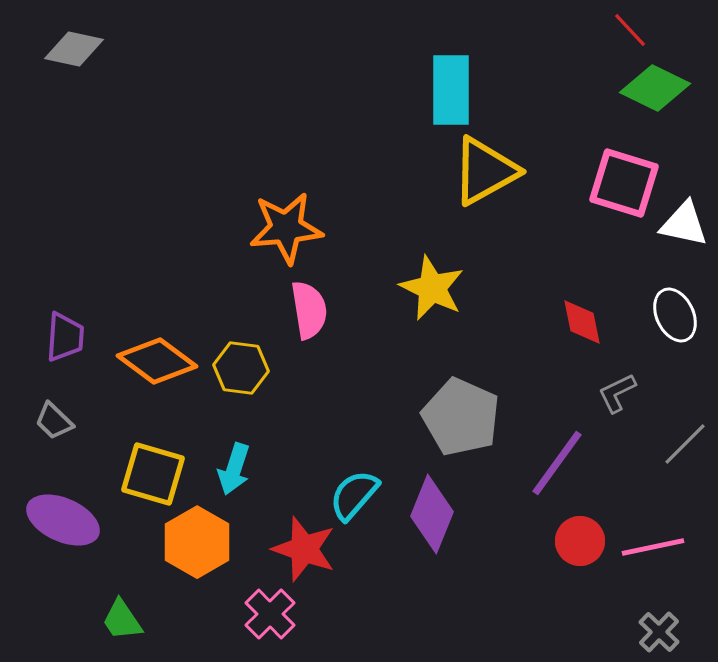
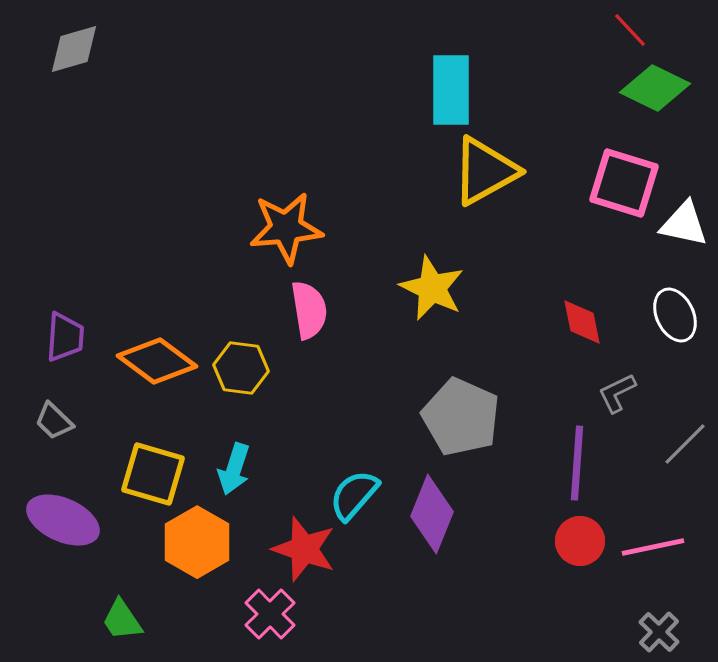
gray diamond: rotated 28 degrees counterclockwise
purple line: moved 20 px right; rotated 32 degrees counterclockwise
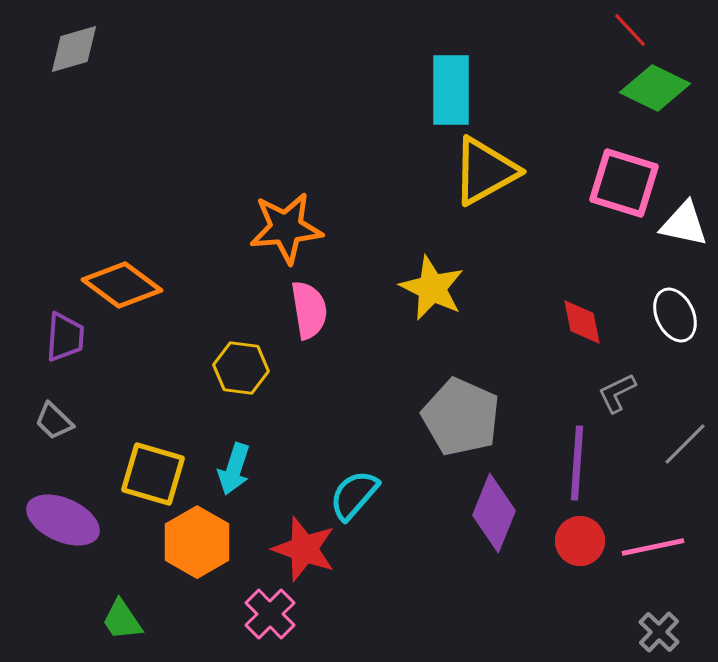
orange diamond: moved 35 px left, 76 px up
purple diamond: moved 62 px right, 1 px up
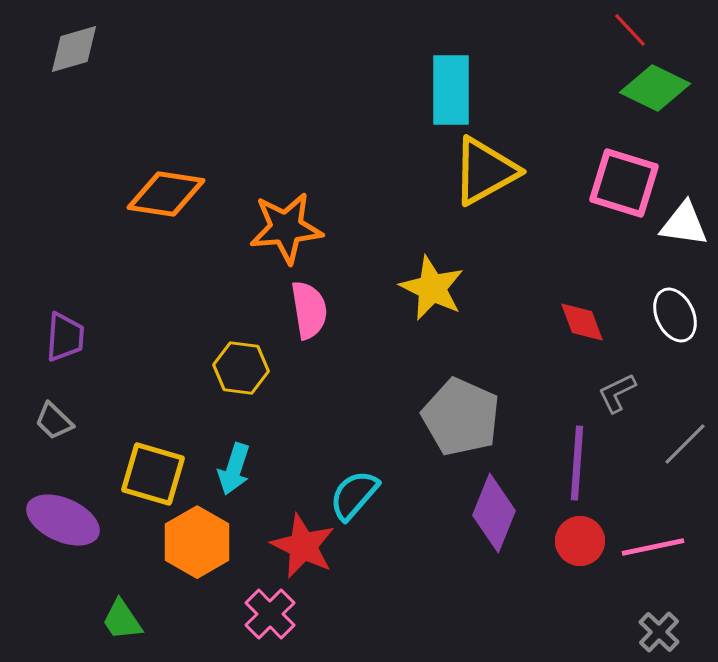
white triangle: rotated 4 degrees counterclockwise
orange diamond: moved 44 px right, 91 px up; rotated 28 degrees counterclockwise
red diamond: rotated 9 degrees counterclockwise
red star: moved 1 px left, 3 px up; rotated 6 degrees clockwise
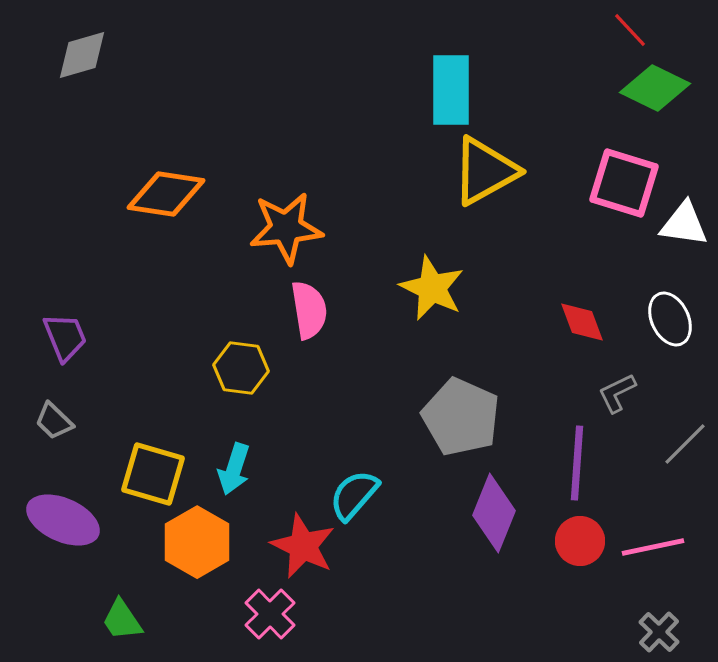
gray diamond: moved 8 px right, 6 px down
white ellipse: moved 5 px left, 4 px down
purple trapezoid: rotated 26 degrees counterclockwise
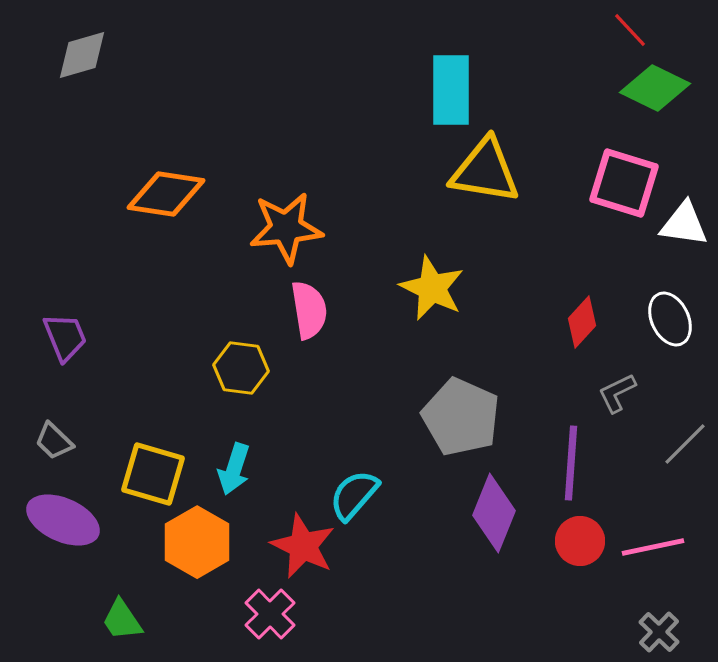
yellow triangle: rotated 38 degrees clockwise
red diamond: rotated 63 degrees clockwise
gray trapezoid: moved 20 px down
purple line: moved 6 px left
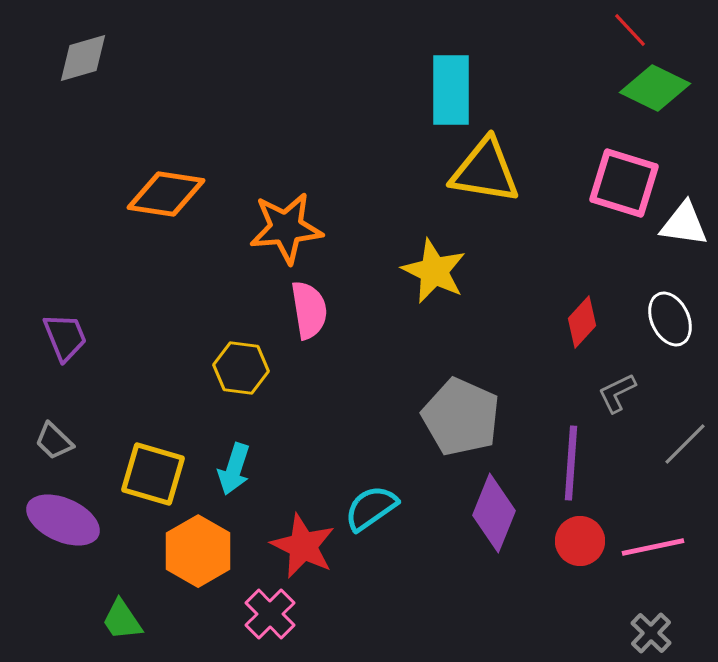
gray diamond: moved 1 px right, 3 px down
yellow star: moved 2 px right, 17 px up
cyan semicircle: moved 17 px right, 13 px down; rotated 14 degrees clockwise
orange hexagon: moved 1 px right, 9 px down
gray cross: moved 8 px left, 1 px down
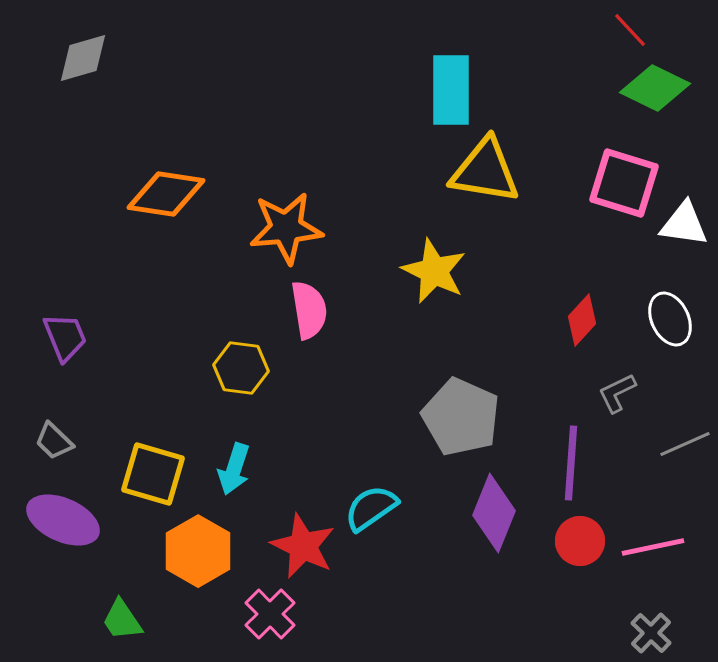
red diamond: moved 2 px up
gray line: rotated 21 degrees clockwise
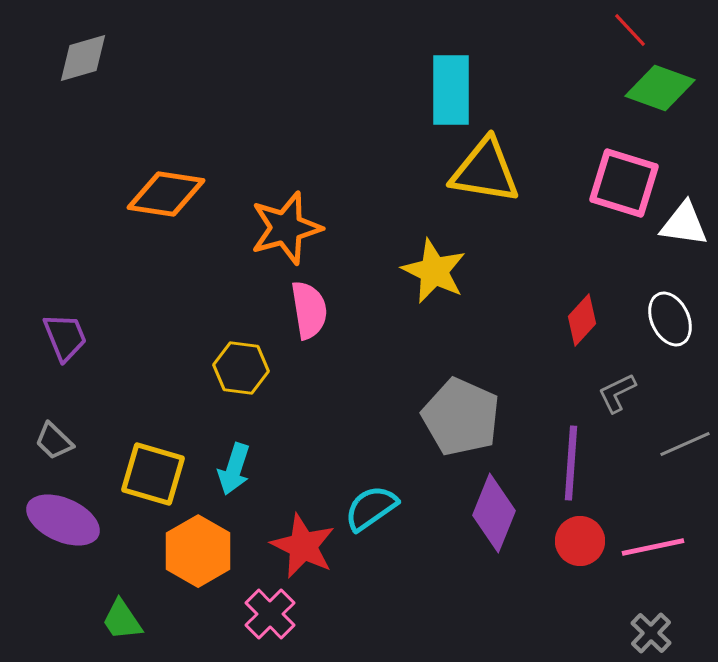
green diamond: moved 5 px right; rotated 6 degrees counterclockwise
orange star: rotated 10 degrees counterclockwise
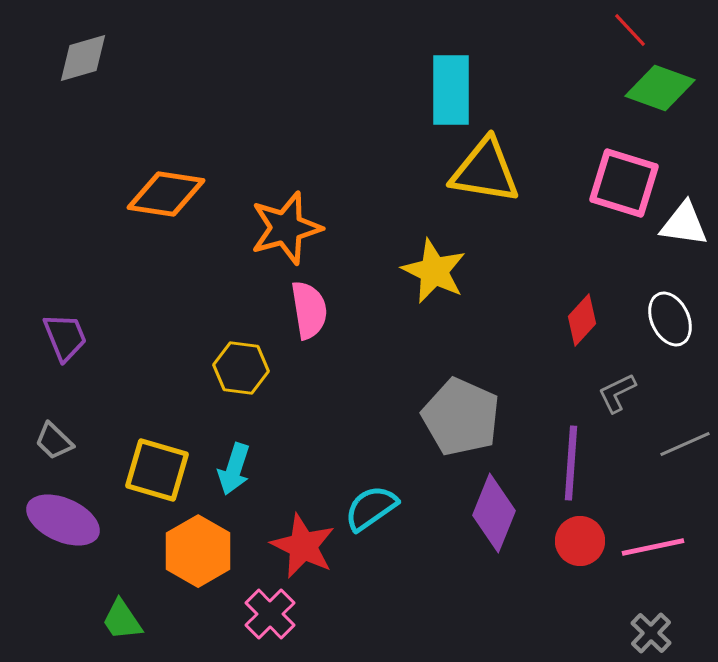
yellow square: moved 4 px right, 4 px up
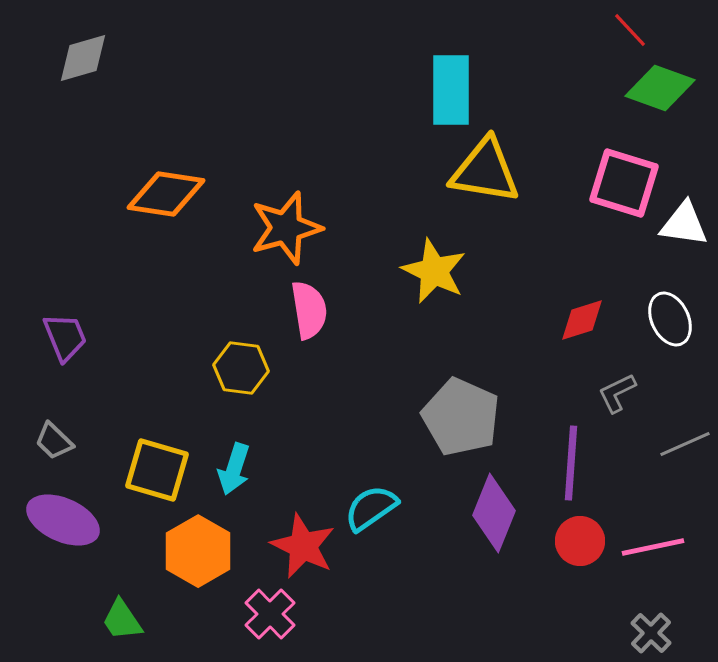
red diamond: rotated 30 degrees clockwise
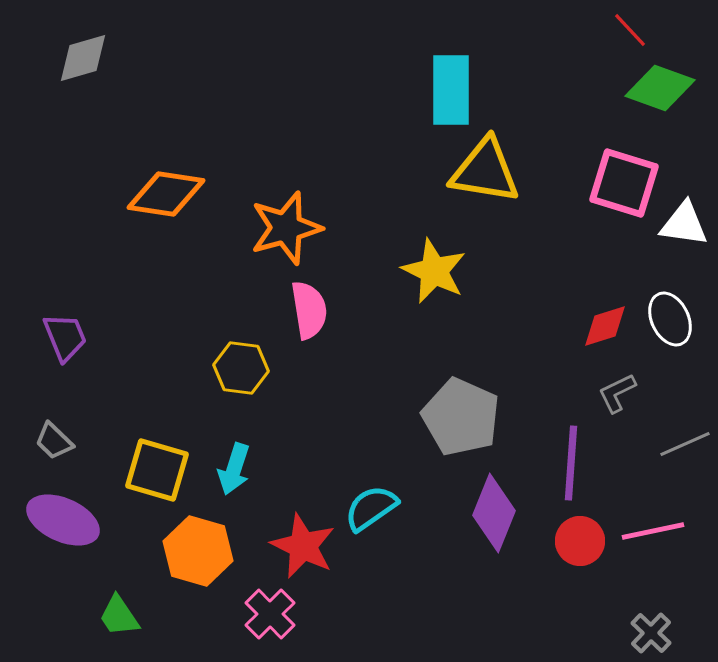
red diamond: moved 23 px right, 6 px down
pink line: moved 16 px up
orange hexagon: rotated 14 degrees counterclockwise
green trapezoid: moved 3 px left, 4 px up
